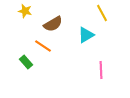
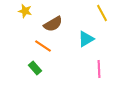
cyan triangle: moved 4 px down
green rectangle: moved 9 px right, 6 px down
pink line: moved 2 px left, 1 px up
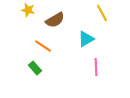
yellow star: moved 3 px right, 1 px up
brown semicircle: moved 2 px right, 4 px up
pink line: moved 3 px left, 2 px up
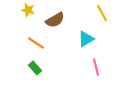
orange line: moved 7 px left, 3 px up
pink line: rotated 12 degrees counterclockwise
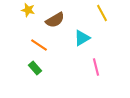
cyan triangle: moved 4 px left, 1 px up
orange line: moved 3 px right, 2 px down
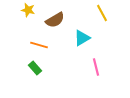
orange line: rotated 18 degrees counterclockwise
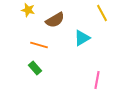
pink line: moved 1 px right, 13 px down; rotated 24 degrees clockwise
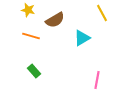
orange line: moved 8 px left, 9 px up
green rectangle: moved 1 px left, 3 px down
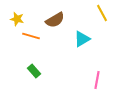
yellow star: moved 11 px left, 9 px down
cyan triangle: moved 1 px down
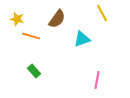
brown semicircle: moved 2 px right, 1 px up; rotated 24 degrees counterclockwise
cyan triangle: rotated 12 degrees clockwise
